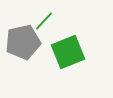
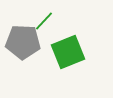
gray pentagon: rotated 16 degrees clockwise
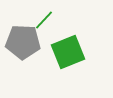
green line: moved 1 px up
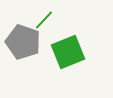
gray pentagon: rotated 16 degrees clockwise
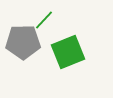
gray pentagon: rotated 20 degrees counterclockwise
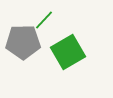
green square: rotated 8 degrees counterclockwise
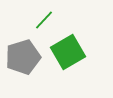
gray pentagon: moved 15 px down; rotated 16 degrees counterclockwise
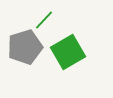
gray pentagon: moved 2 px right, 10 px up
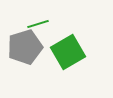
green line: moved 6 px left, 4 px down; rotated 30 degrees clockwise
